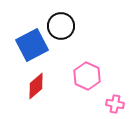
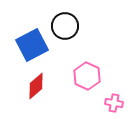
black circle: moved 4 px right
pink cross: moved 1 px left, 1 px up
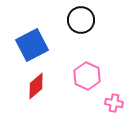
black circle: moved 16 px right, 6 px up
